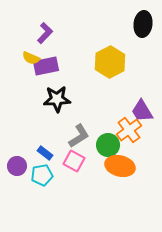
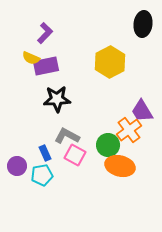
gray L-shape: moved 12 px left; rotated 120 degrees counterclockwise
blue rectangle: rotated 28 degrees clockwise
pink square: moved 1 px right, 6 px up
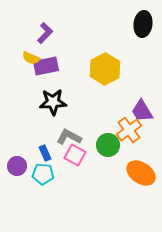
yellow hexagon: moved 5 px left, 7 px down
black star: moved 4 px left, 3 px down
gray L-shape: moved 2 px right, 1 px down
orange ellipse: moved 21 px right, 7 px down; rotated 20 degrees clockwise
cyan pentagon: moved 1 px right, 1 px up; rotated 15 degrees clockwise
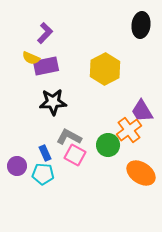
black ellipse: moved 2 px left, 1 px down
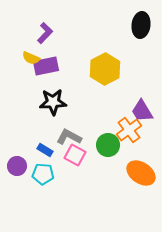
blue rectangle: moved 3 px up; rotated 35 degrees counterclockwise
